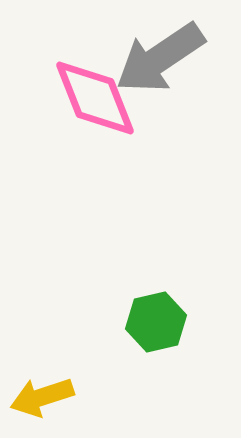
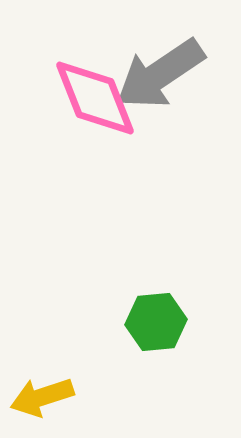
gray arrow: moved 16 px down
green hexagon: rotated 8 degrees clockwise
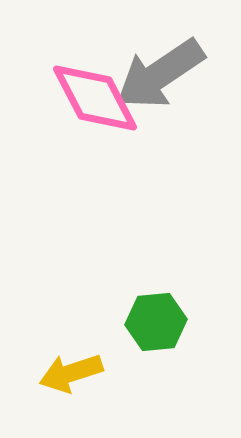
pink diamond: rotated 6 degrees counterclockwise
yellow arrow: moved 29 px right, 24 px up
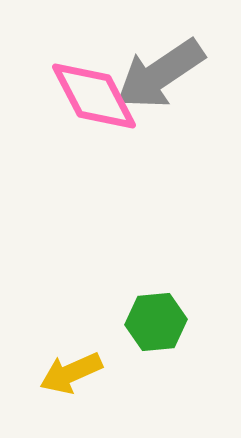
pink diamond: moved 1 px left, 2 px up
yellow arrow: rotated 6 degrees counterclockwise
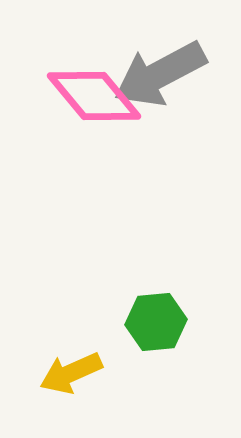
gray arrow: rotated 6 degrees clockwise
pink diamond: rotated 12 degrees counterclockwise
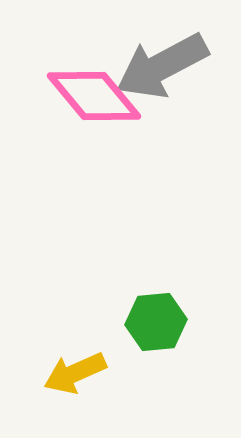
gray arrow: moved 2 px right, 8 px up
yellow arrow: moved 4 px right
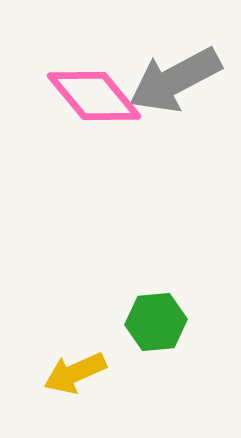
gray arrow: moved 13 px right, 14 px down
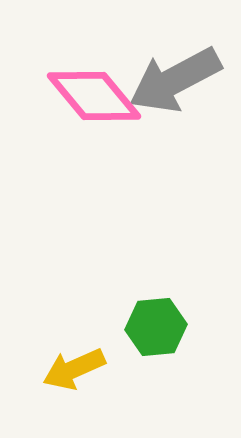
green hexagon: moved 5 px down
yellow arrow: moved 1 px left, 4 px up
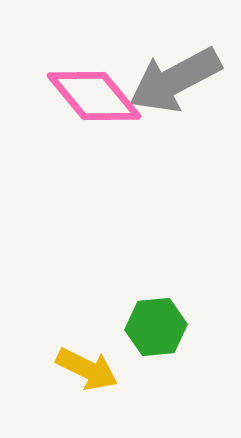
yellow arrow: moved 13 px right; rotated 130 degrees counterclockwise
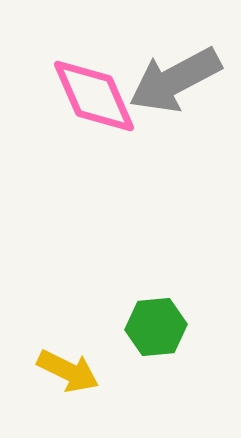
pink diamond: rotated 16 degrees clockwise
yellow arrow: moved 19 px left, 2 px down
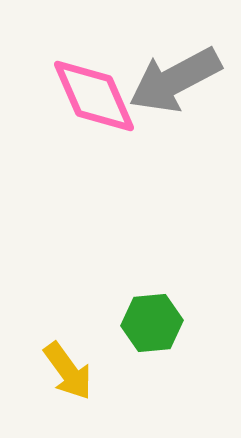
green hexagon: moved 4 px left, 4 px up
yellow arrow: rotated 28 degrees clockwise
